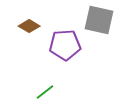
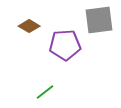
gray square: rotated 20 degrees counterclockwise
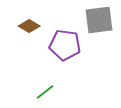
purple pentagon: rotated 12 degrees clockwise
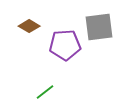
gray square: moved 7 px down
purple pentagon: rotated 12 degrees counterclockwise
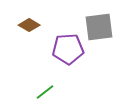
brown diamond: moved 1 px up
purple pentagon: moved 3 px right, 4 px down
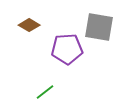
gray square: rotated 16 degrees clockwise
purple pentagon: moved 1 px left
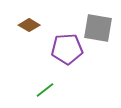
gray square: moved 1 px left, 1 px down
green line: moved 2 px up
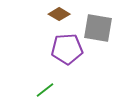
brown diamond: moved 30 px right, 11 px up
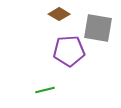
purple pentagon: moved 2 px right, 2 px down
green line: rotated 24 degrees clockwise
